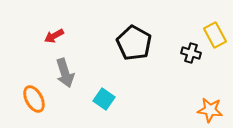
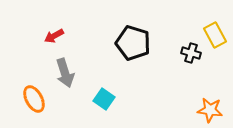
black pentagon: moved 1 px left; rotated 12 degrees counterclockwise
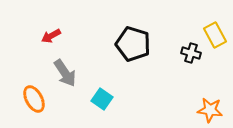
red arrow: moved 3 px left
black pentagon: moved 1 px down
gray arrow: rotated 16 degrees counterclockwise
cyan square: moved 2 px left
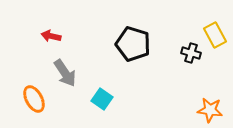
red arrow: rotated 42 degrees clockwise
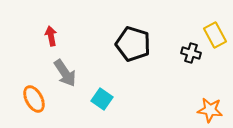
red arrow: rotated 66 degrees clockwise
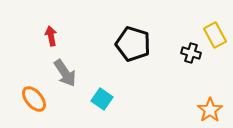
orange ellipse: rotated 12 degrees counterclockwise
orange star: rotated 30 degrees clockwise
